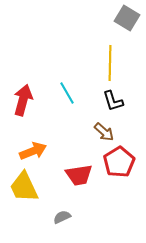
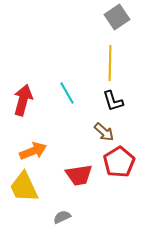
gray square: moved 10 px left, 1 px up; rotated 25 degrees clockwise
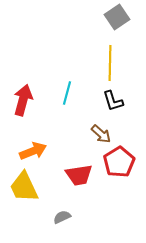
cyan line: rotated 45 degrees clockwise
brown arrow: moved 3 px left, 2 px down
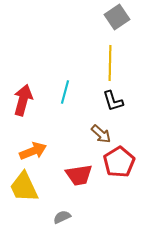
cyan line: moved 2 px left, 1 px up
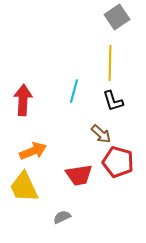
cyan line: moved 9 px right, 1 px up
red arrow: rotated 12 degrees counterclockwise
red pentagon: moved 1 px left; rotated 24 degrees counterclockwise
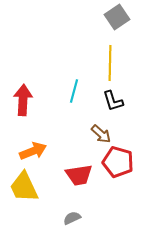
gray semicircle: moved 10 px right, 1 px down
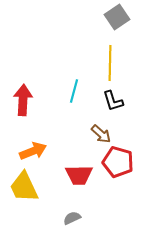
red trapezoid: rotated 8 degrees clockwise
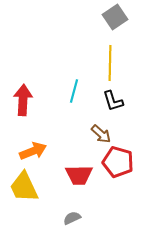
gray square: moved 2 px left
